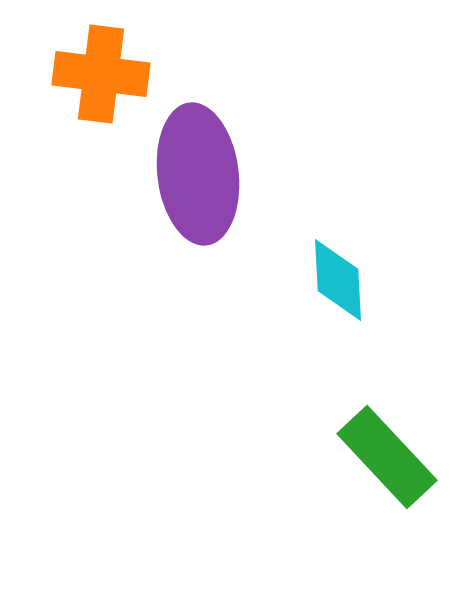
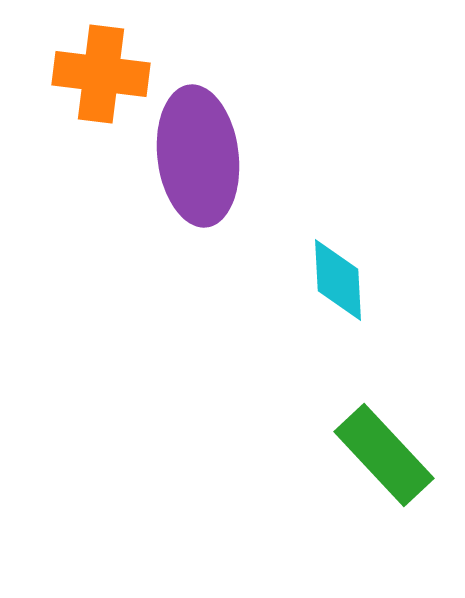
purple ellipse: moved 18 px up
green rectangle: moved 3 px left, 2 px up
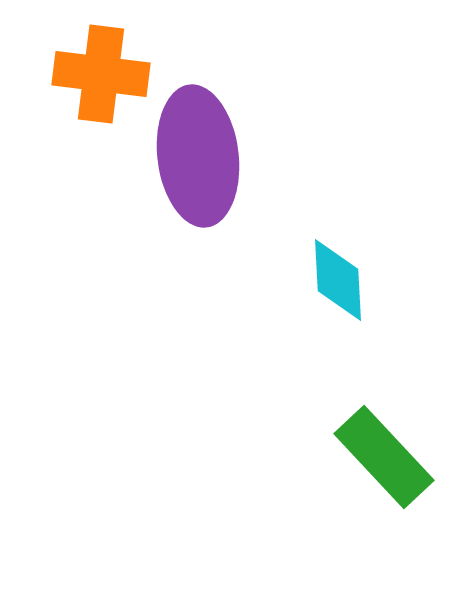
green rectangle: moved 2 px down
